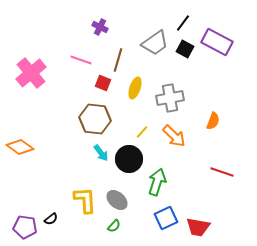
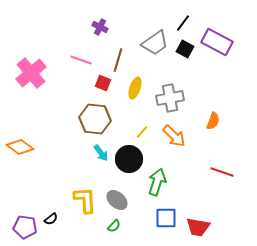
blue square: rotated 25 degrees clockwise
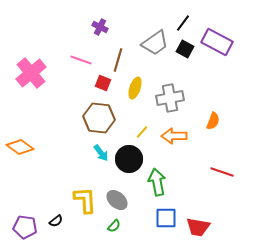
brown hexagon: moved 4 px right, 1 px up
orange arrow: rotated 135 degrees clockwise
green arrow: rotated 28 degrees counterclockwise
black semicircle: moved 5 px right, 2 px down
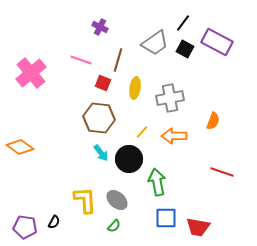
yellow ellipse: rotated 10 degrees counterclockwise
black semicircle: moved 2 px left, 1 px down; rotated 24 degrees counterclockwise
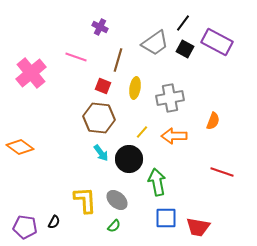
pink line: moved 5 px left, 3 px up
red square: moved 3 px down
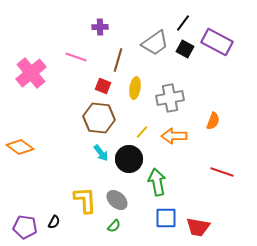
purple cross: rotated 28 degrees counterclockwise
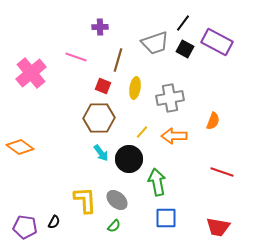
gray trapezoid: rotated 16 degrees clockwise
brown hexagon: rotated 8 degrees counterclockwise
red trapezoid: moved 20 px right
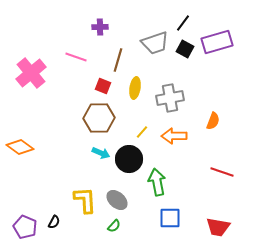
purple rectangle: rotated 44 degrees counterclockwise
cyan arrow: rotated 30 degrees counterclockwise
blue square: moved 4 px right
purple pentagon: rotated 15 degrees clockwise
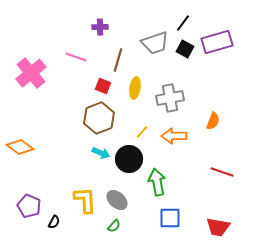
brown hexagon: rotated 20 degrees counterclockwise
purple pentagon: moved 4 px right, 21 px up
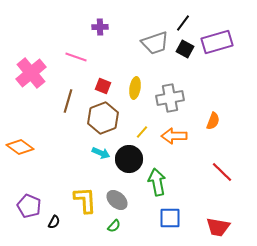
brown line: moved 50 px left, 41 px down
brown hexagon: moved 4 px right
red line: rotated 25 degrees clockwise
